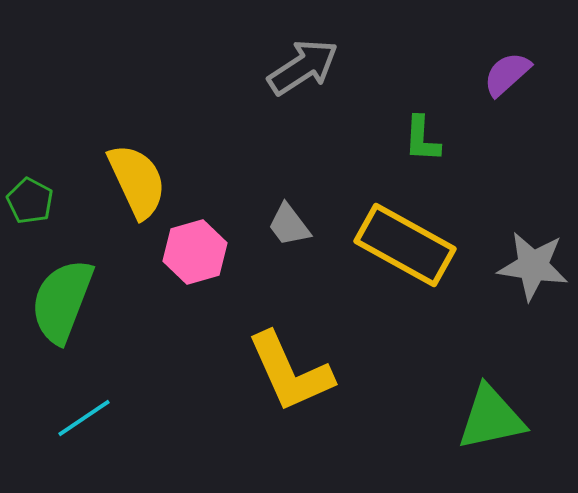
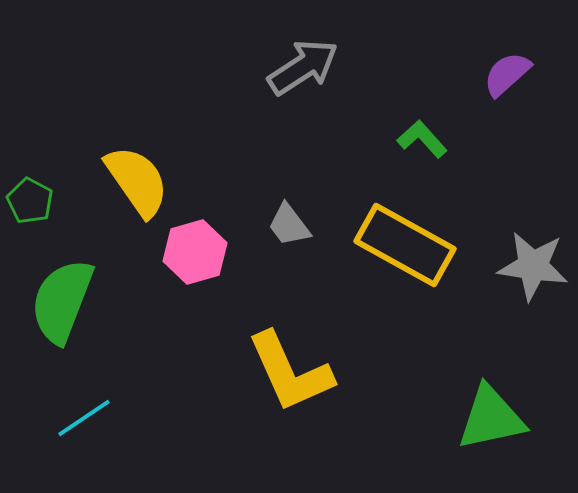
green L-shape: rotated 135 degrees clockwise
yellow semicircle: rotated 10 degrees counterclockwise
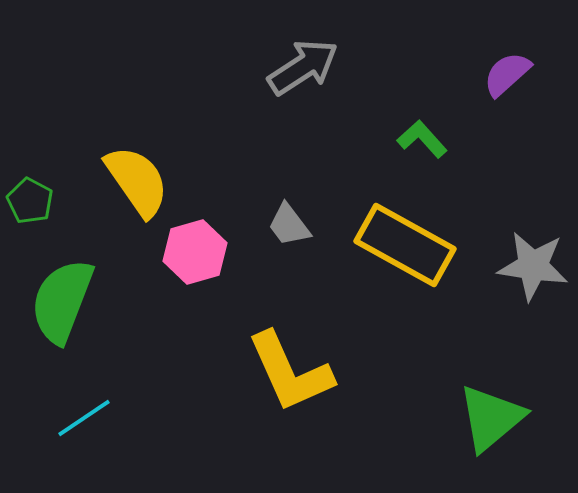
green triangle: rotated 28 degrees counterclockwise
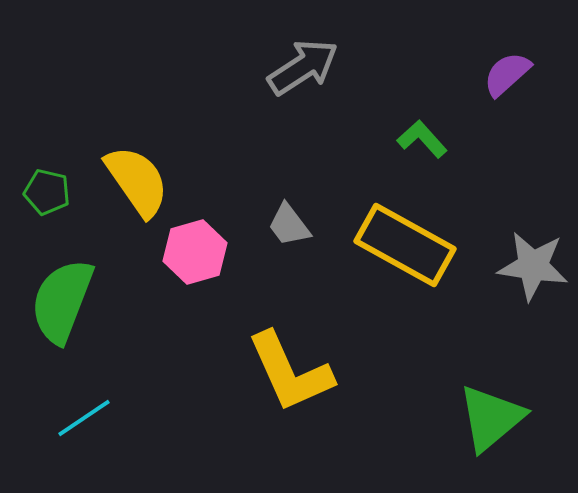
green pentagon: moved 17 px right, 9 px up; rotated 15 degrees counterclockwise
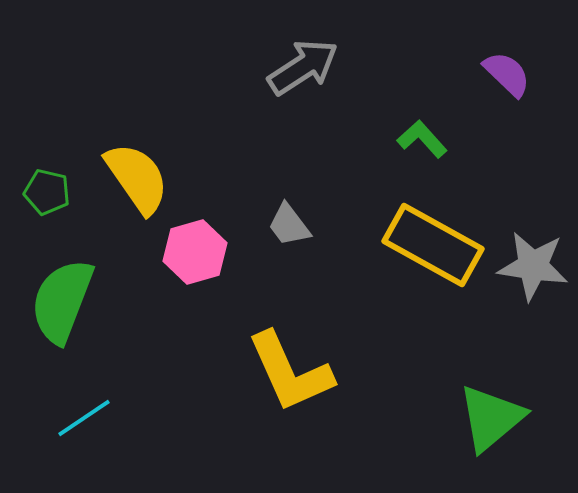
purple semicircle: rotated 86 degrees clockwise
yellow semicircle: moved 3 px up
yellow rectangle: moved 28 px right
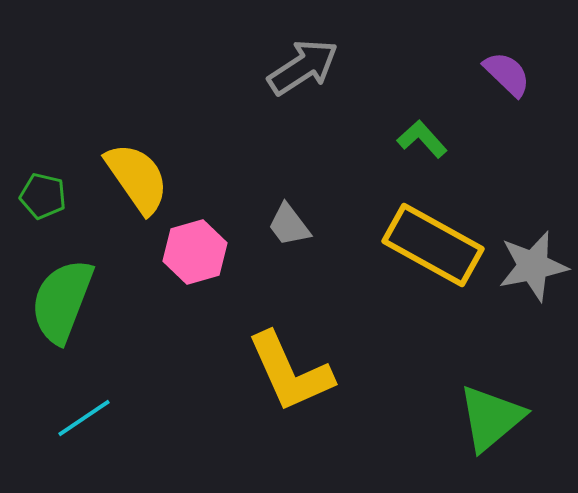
green pentagon: moved 4 px left, 4 px down
gray star: rotated 20 degrees counterclockwise
